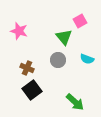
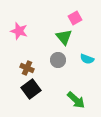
pink square: moved 5 px left, 3 px up
black square: moved 1 px left, 1 px up
green arrow: moved 1 px right, 2 px up
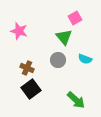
cyan semicircle: moved 2 px left
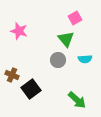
green triangle: moved 2 px right, 2 px down
cyan semicircle: rotated 24 degrees counterclockwise
brown cross: moved 15 px left, 7 px down
green arrow: moved 1 px right
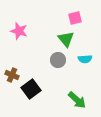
pink square: rotated 16 degrees clockwise
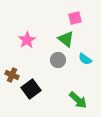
pink star: moved 8 px right, 9 px down; rotated 24 degrees clockwise
green triangle: rotated 12 degrees counterclockwise
cyan semicircle: rotated 40 degrees clockwise
green arrow: moved 1 px right
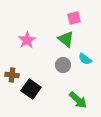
pink square: moved 1 px left
gray circle: moved 5 px right, 5 px down
brown cross: rotated 16 degrees counterclockwise
black square: rotated 18 degrees counterclockwise
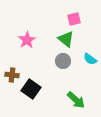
pink square: moved 1 px down
cyan semicircle: moved 5 px right
gray circle: moved 4 px up
green arrow: moved 2 px left
